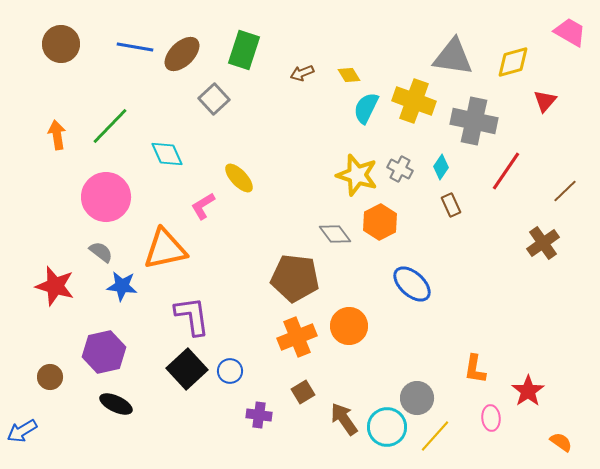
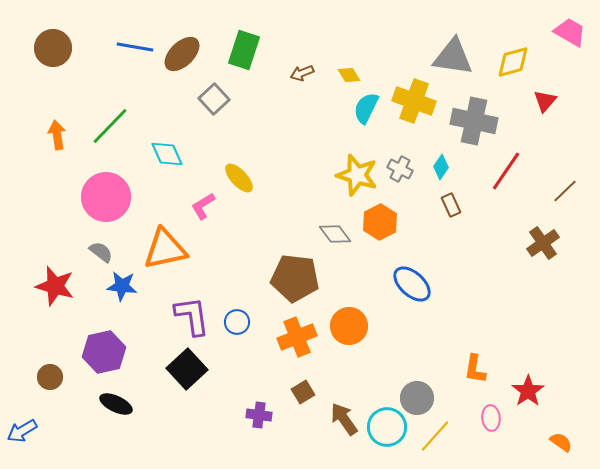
brown circle at (61, 44): moved 8 px left, 4 px down
blue circle at (230, 371): moved 7 px right, 49 px up
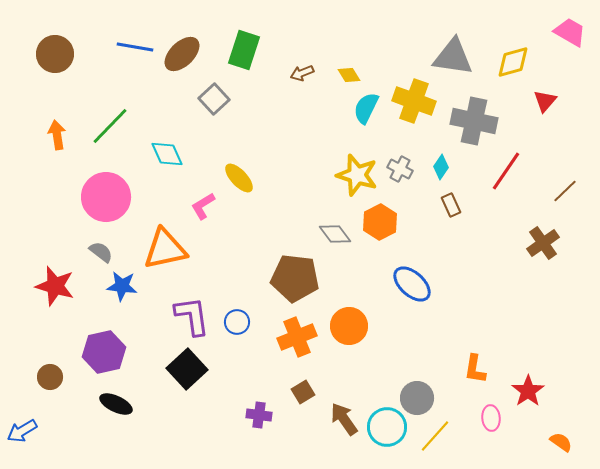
brown circle at (53, 48): moved 2 px right, 6 px down
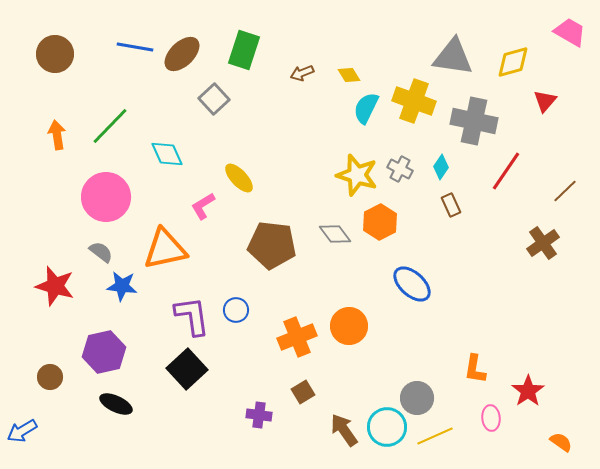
brown pentagon at (295, 278): moved 23 px left, 33 px up
blue circle at (237, 322): moved 1 px left, 12 px up
brown arrow at (344, 419): moved 11 px down
yellow line at (435, 436): rotated 24 degrees clockwise
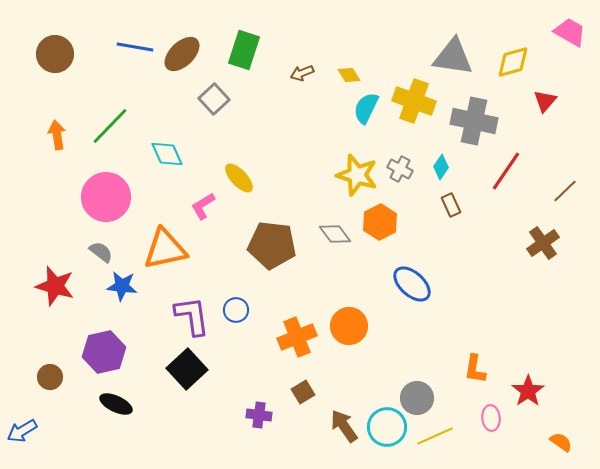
brown arrow at (344, 430): moved 4 px up
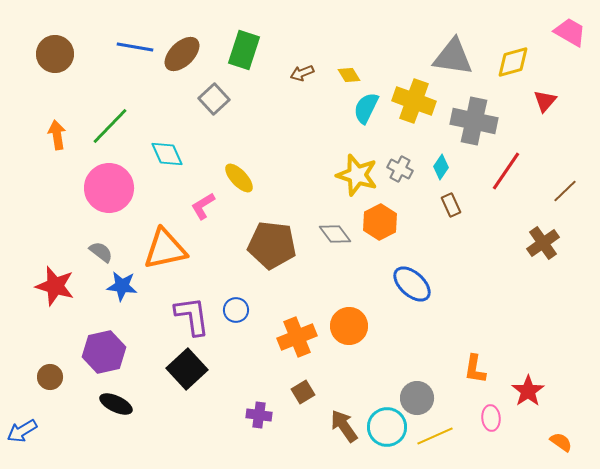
pink circle at (106, 197): moved 3 px right, 9 px up
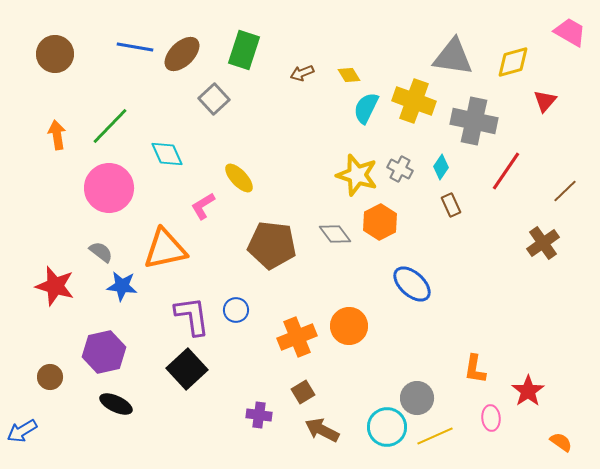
brown arrow at (344, 426): moved 22 px left, 4 px down; rotated 28 degrees counterclockwise
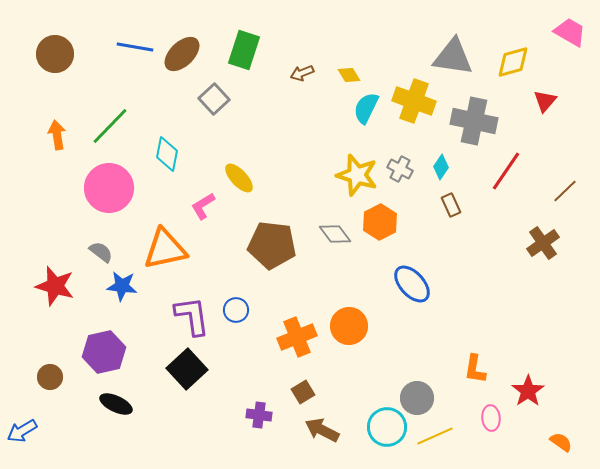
cyan diamond at (167, 154): rotated 36 degrees clockwise
blue ellipse at (412, 284): rotated 6 degrees clockwise
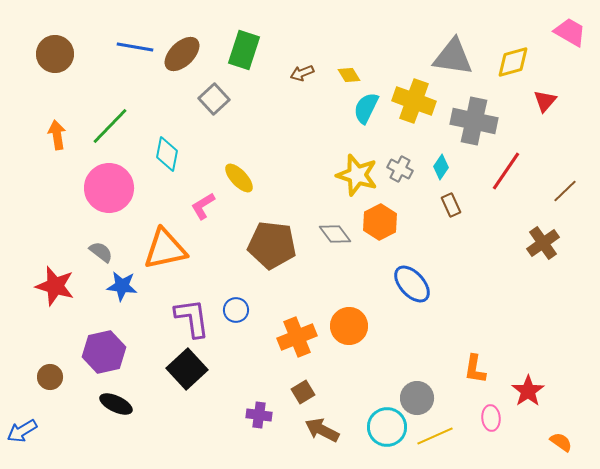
purple L-shape at (192, 316): moved 2 px down
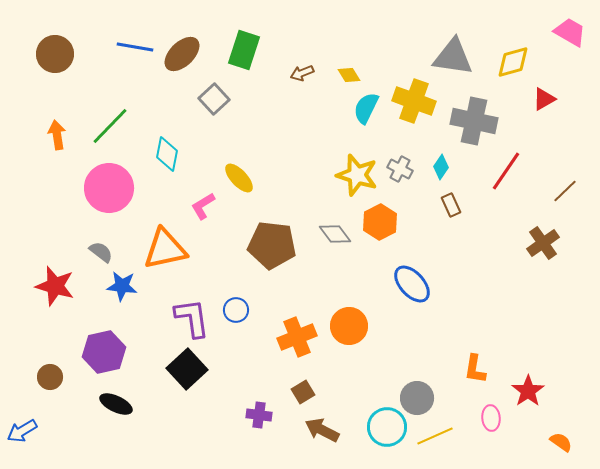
red triangle at (545, 101): moved 1 px left, 2 px up; rotated 20 degrees clockwise
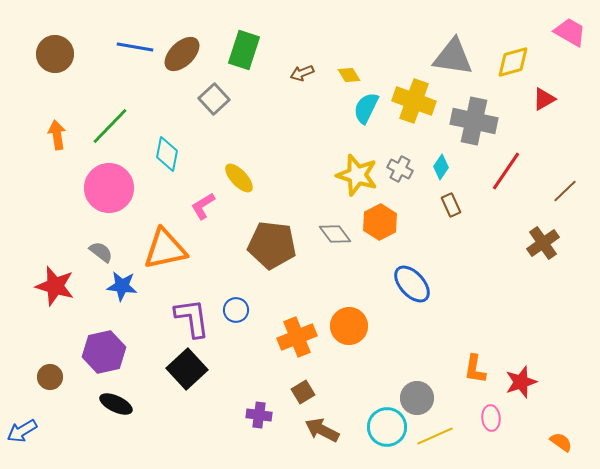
red star at (528, 391): moved 7 px left, 9 px up; rotated 16 degrees clockwise
